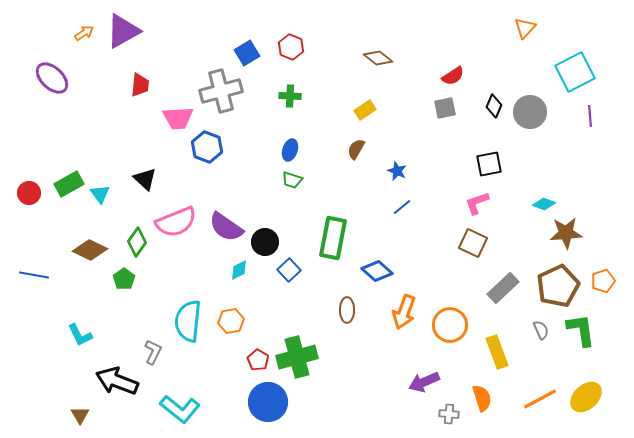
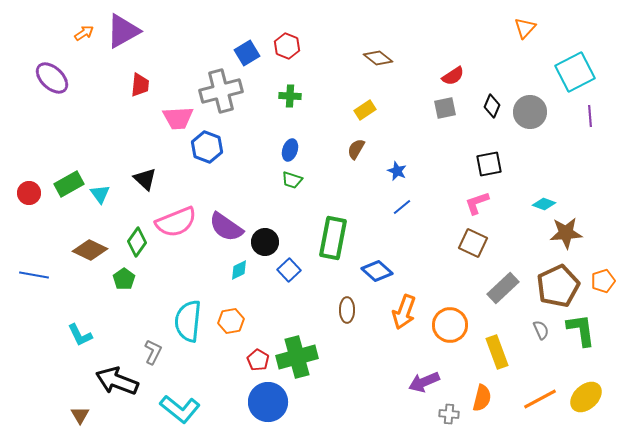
red hexagon at (291, 47): moved 4 px left, 1 px up
black diamond at (494, 106): moved 2 px left
orange semicircle at (482, 398): rotated 32 degrees clockwise
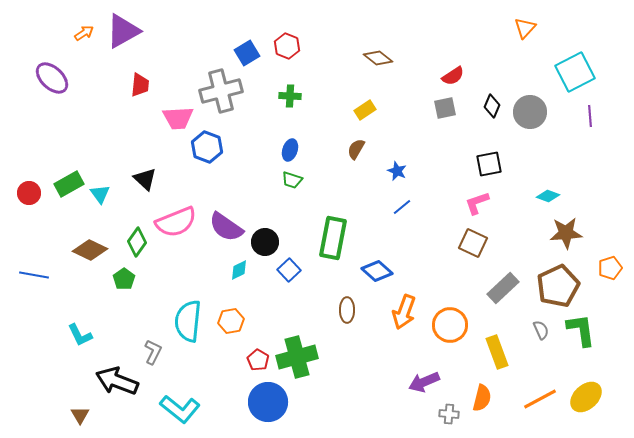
cyan diamond at (544, 204): moved 4 px right, 8 px up
orange pentagon at (603, 281): moved 7 px right, 13 px up
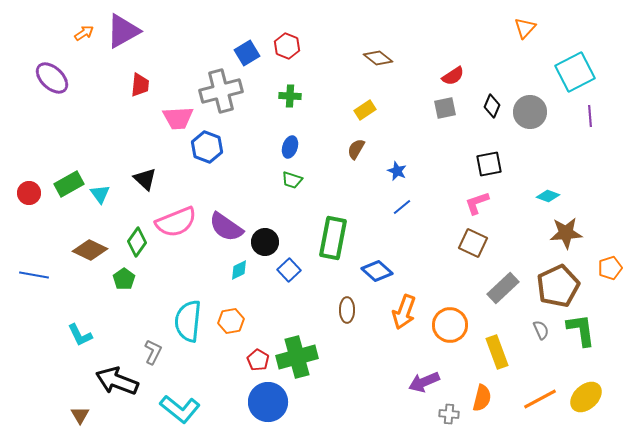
blue ellipse at (290, 150): moved 3 px up
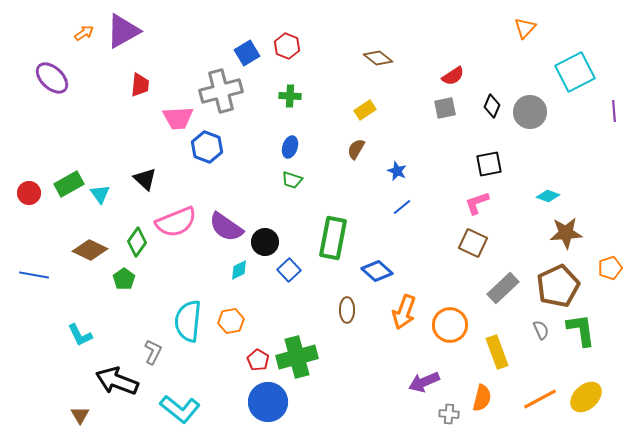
purple line at (590, 116): moved 24 px right, 5 px up
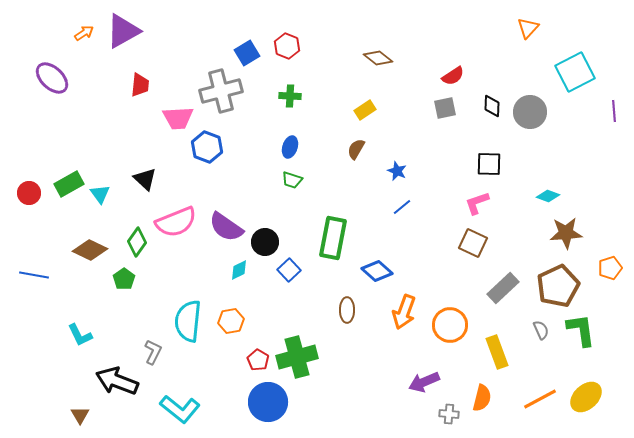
orange triangle at (525, 28): moved 3 px right
black diamond at (492, 106): rotated 20 degrees counterclockwise
black square at (489, 164): rotated 12 degrees clockwise
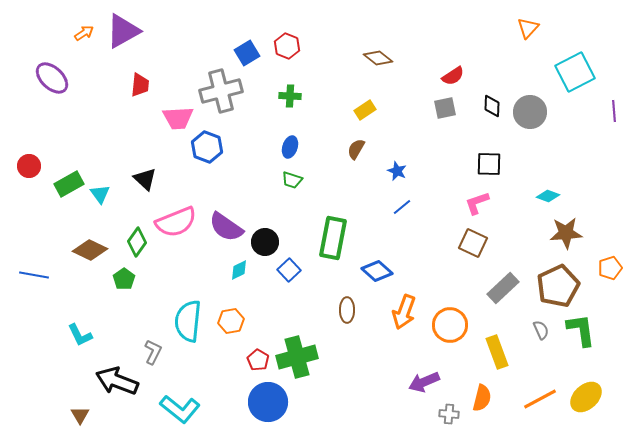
red circle at (29, 193): moved 27 px up
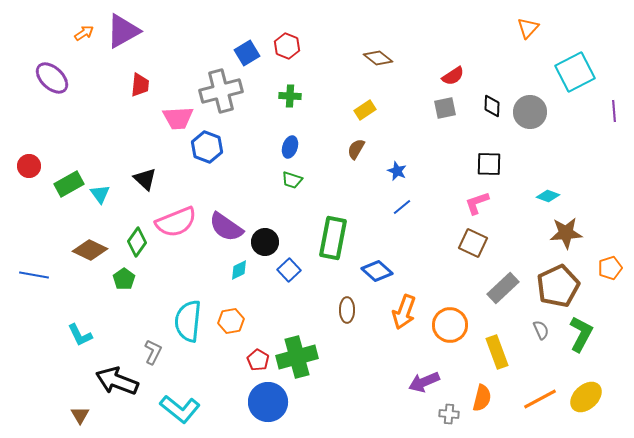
green L-shape at (581, 330): moved 4 px down; rotated 36 degrees clockwise
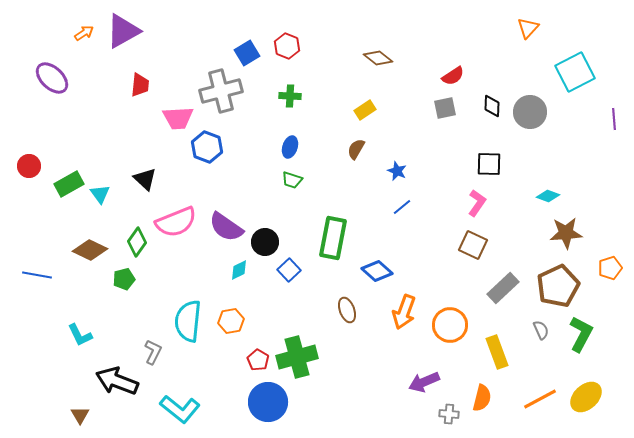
purple line at (614, 111): moved 8 px down
pink L-shape at (477, 203): rotated 144 degrees clockwise
brown square at (473, 243): moved 2 px down
blue line at (34, 275): moved 3 px right
green pentagon at (124, 279): rotated 20 degrees clockwise
brown ellipse at (347, 310): rotated 20 degrees counterclockwise
